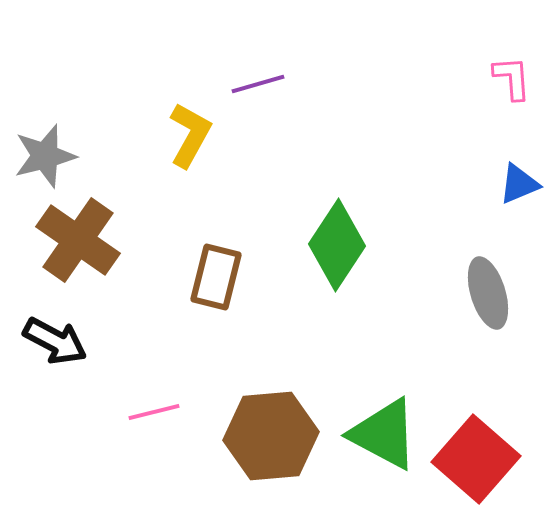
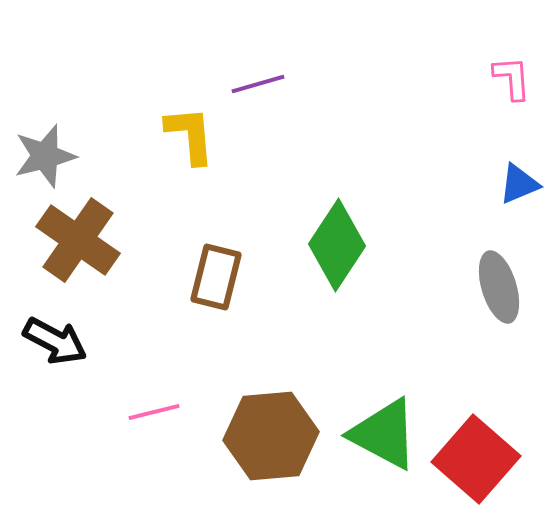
yellow L-shape: rotated 34 degrees counterclockwise
gray ellipse: moved 11 px right, 6 px up
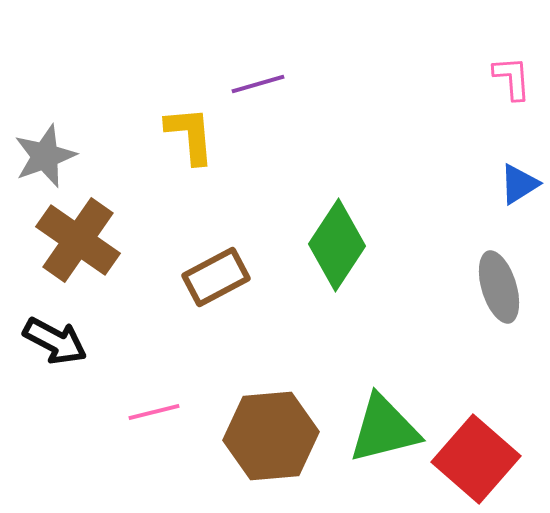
gray star: rotated 6 degrees counterclockwise
blue triangle: rotated 9 degrees counterclockwise
brown rectangle: rotated 48 degrees clockwise
green triangle: moved 5 px up; rotated 42 degrees counterclockwise
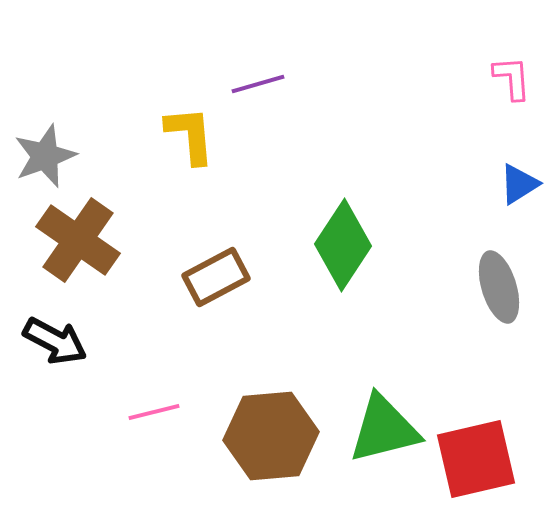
green diamond: moved 6 px right
red square: rotated 36 degrees clockwise
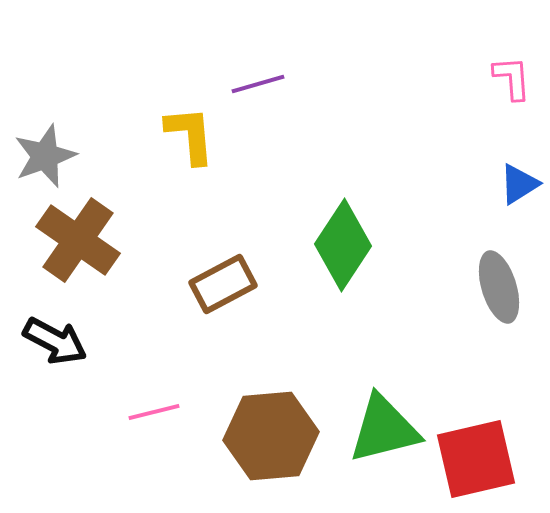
brown rectangle: moved 7 px right, 7 px down
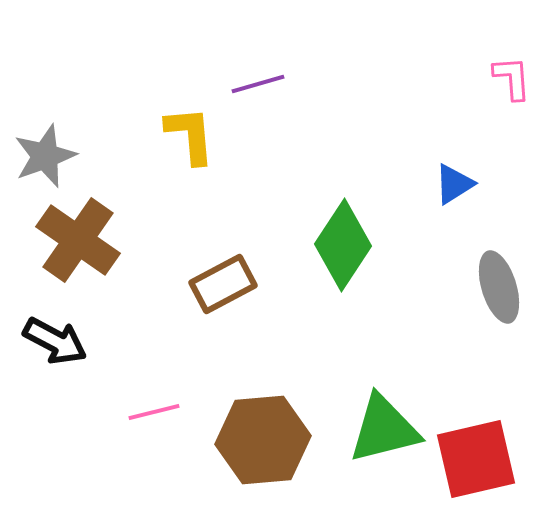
blue triangle: moved 65 px left
brown hexagon: moved 8 px left, 4 px down
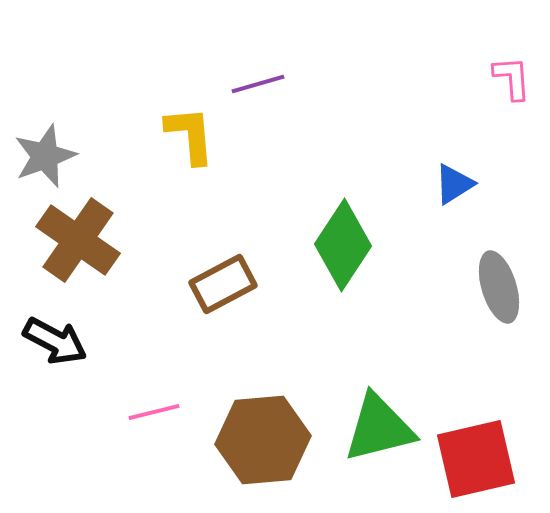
green triangle: moved 5 px left, 1 px up
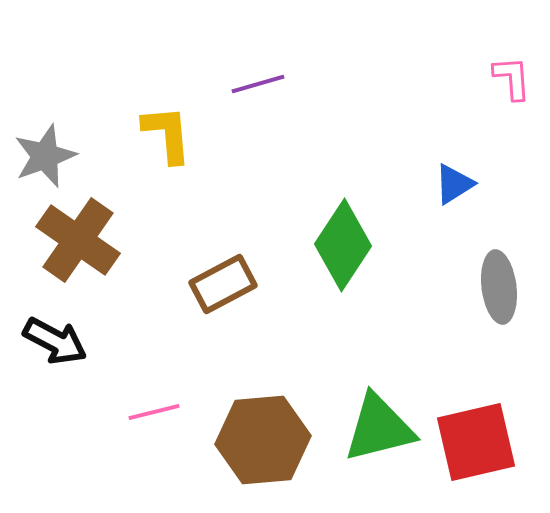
yellow L-shape: moved 23 px left, 1 px up
gray ellipse: rotated 10 degrees clockwise
red square: moved 17 px up
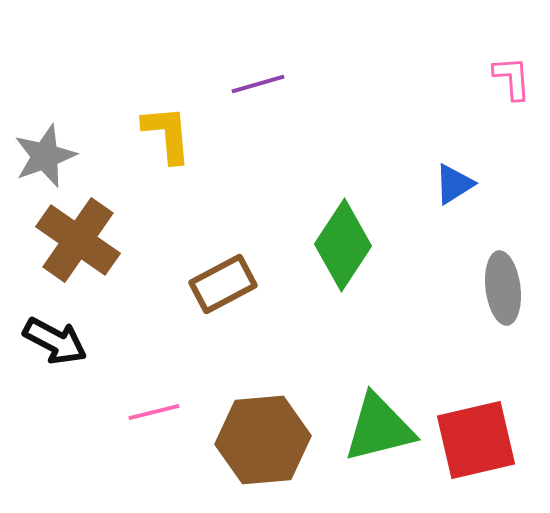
gray ellipse: moved 4 px right, 1 px down
red square: moved 2 px up
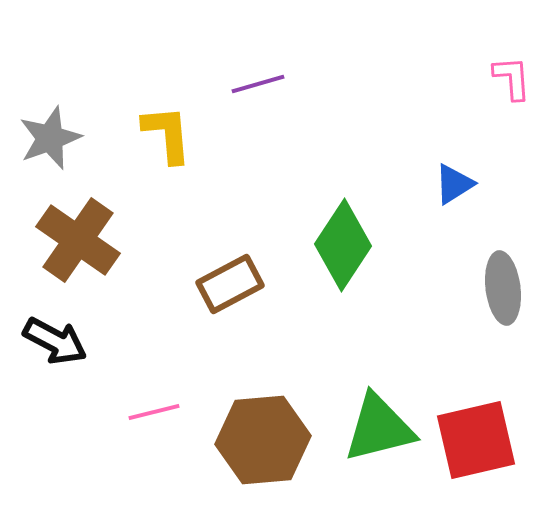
gray star: moved 5 px right, 18 px up
brown rectangle: moved 7 px right
